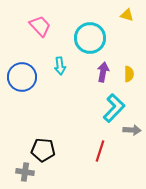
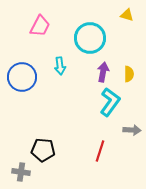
pink trapezoid: rotated 70 degrees clockwise
cyan L-shape: moved 4 px left, 6 px up; rotated 8 degrees counterclockwise
gray cross: moved 4 px left
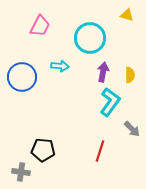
cyan arrow: rotated 78 degrees counterclockwise
yellow semicircle: moved 1 px right, 1 px down
gray arrow: moved 1 px up; rotated 42 degrees clockwise
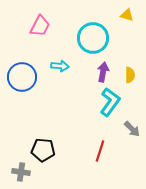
cyan circle: moved 3 px right
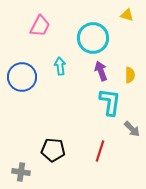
cyan arrow: rotated 102 degrees counterclockwise
purple arrow: moved 2 px left, 1 px up; rotated 30 degrees counterclockwise
cyan L-shape: rotated 28 degrees counterclockwise
black pentagon: moved 10 px right
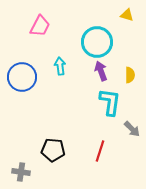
cyan circle: moved 4 px right, 4 px down
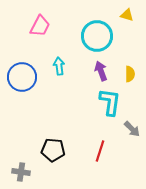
cyan circle: moved 6 px up
cyan arrow: moved 1 px left
yellow semicircle: moved 1 px up
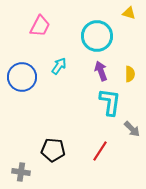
yellow triangle: moved 2 px right, 2 px up
cyan arrow: rotated 42 degrees clockwise
red line: rotated 15 degrees clockwise
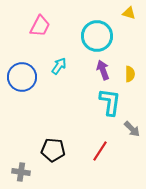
purple arrow: moved 2 px right, 1 px up
